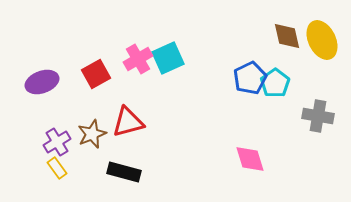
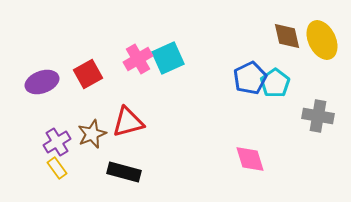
red square: moved 8 px left
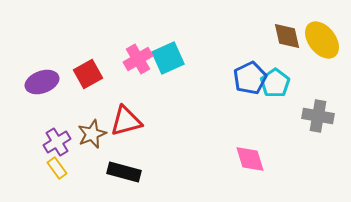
yellow ellipse: rotated 12 degrees counterclockwise
red triangle: moved 2 px left, 1 px up
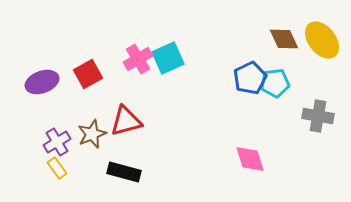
brown diamond: moved 3 px left, 3 px down; rotated 12 degrees counterclockwise
cyan pentagon: rotated 28 degrees clockwise
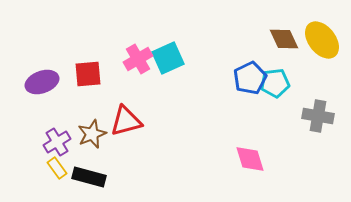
red square: rotated 24 degrees clockwise
black rectangle: moved 35 px left, 5 px down
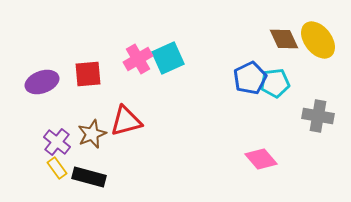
yellow ellipse: moved 4 px left
purple cross: rotated 20 degrees counterclockwise
pink diamond: moved 11 px right; rotated 24 degrees counterclockwise
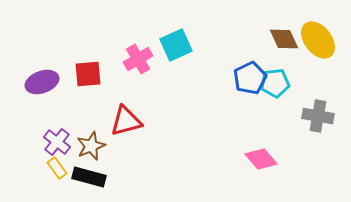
cyan square: moved 8 px right, 13 px up
brown star: moved 1 px left, 12 px down
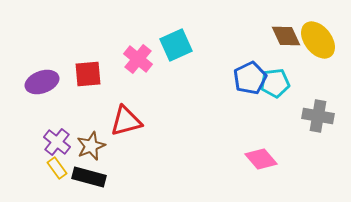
brown diamond: moved 2 px right, 3 px up
pink cross: rotated 20 degrees counterclockwise
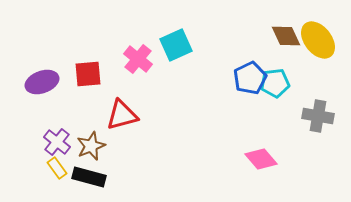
red triangle: moved 4 px left, 6 px up
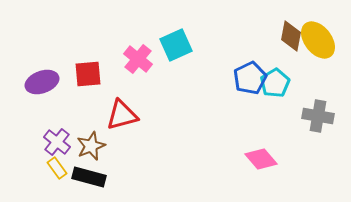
brown diamond: moved 5 px right; rotated 36 degrees clockwise
cyan pentagon: rotated 24 degrees counterclockwise
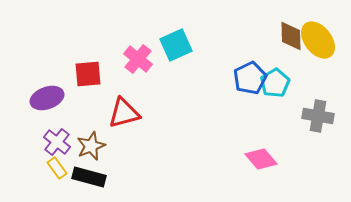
brown diamond: rotated 12 degrees counterclockwise
purple ellipse: moved 5 px right, 16 px down
red triangle: moved 2 px right, 2 px up
